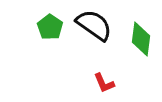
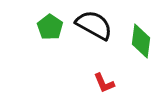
black semicircle: rotated 6 degrees counterclockwise
green diamond: moved 2 px down
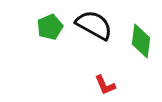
green pentagon: rotated 15 degrees clockwise
red L-shape: moved 1 px right, 2 px down
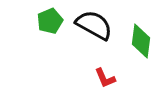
green pentagon: moved 6 px up
red L-shape: moved 7 px up
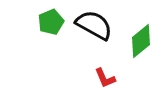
green pentagon: moved 1 px right, 1 px down
green diamond: rotated 44 degrees clockwise
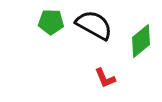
green pentagon: rotated 25 degrees clockwise
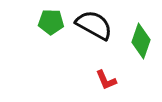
green diamond: rotated 32 degrees counterclockwise
red L-shape: moved 1 px right, 2 px down
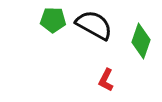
green pentagon: moved 2 px right, 2 px up
red L-shape: rotated 50 degrees clockwise
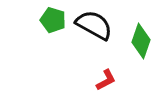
green pentagon: rotated 15 degrees clockwise
red L-shape: rotated 145 degrees counterclockwise
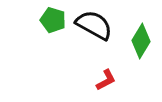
green diamond: rotated 12 degrees clockwise
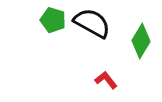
black semicircle: moved 2 px left, 2 px up
red L-shape: rotated 100 degrees counterclockwise
